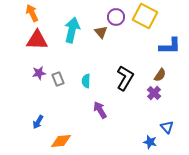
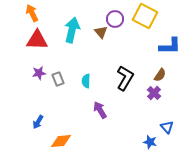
purple circle: moved 1 px left, 2 px down
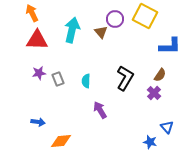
blue arrow: rotated 112 degrees counterclockwise
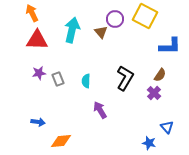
blue star: moved 1 px left, 1 px down
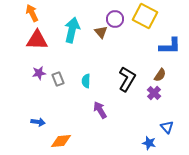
black L-shape: moved 2 px right, 1 px down
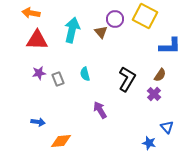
orange arrow: moved 1 px left; rotated 54 degrees counterclockwise
cyan semicircle: moved 1 px left, 7 px up; rotated 16 degrees counterclockwise
purple cross: moved 1 px down
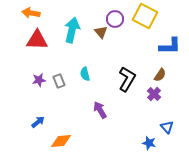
purple star: moved 7 px down
gray rectangle: moved 1 px right, 2 px down
blue arrow: rotated 48 degrees counterclockwise
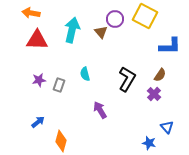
gray rectangle: moved 4 px down; rotated 40 degrees clockwise
orange diamond: rotated 70 degrees counterclockwise
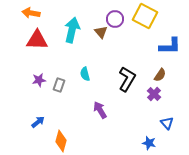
blue triangle: moved 4 px up
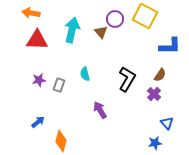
blue star: moved 6 px right; rotated 24 degrees counterclockwise
